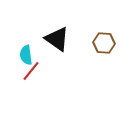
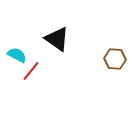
brown hexagon: moved 11 px right, 16 px down
cyan semicircle: moved 9 px left; rotated 126 degrees clockwise
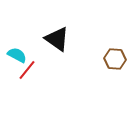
red line: moved 4 px left, 1 px up
